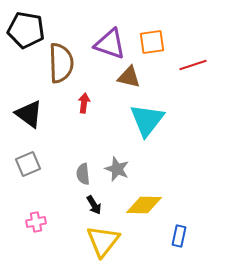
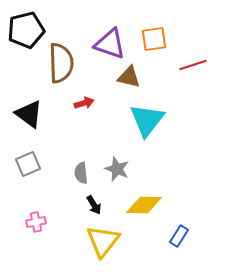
black pentagon: rotated 24 degrees counterclockwise
orange square: moved 2 px right, 3 px up
red arrow: rotated 66 degrees clockwise
gray semicircle: moved 2 px left, 1 px up
blue rectangle: rotated 20 degrees clockwise
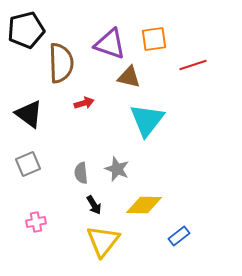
blue rectangle: rotated 20 degrees clockwise
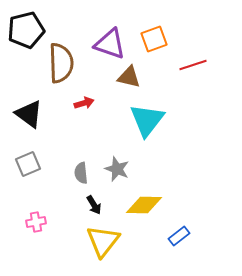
orange square: rotated 12 degrees counterclockwise
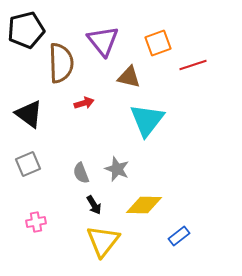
orange square: moved 4 px right, 4 px down
purple triangle: moved 7 px left, 3 px up; rotated 32 degrees clockwise
gray semicircle: rotated 15 degrees counterclockwise
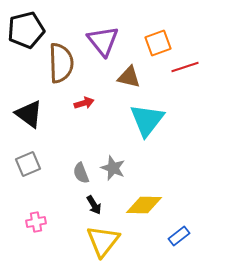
red line: moved 8 px left, 2 px down
gray star: moved 4 px left, 1 px up
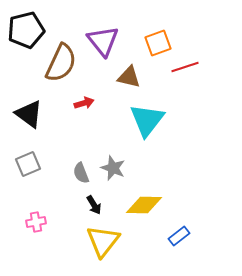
brown semicircle: rotated 27 degrees clockwise
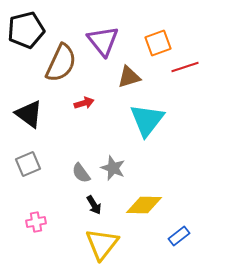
brown triangle: rotated 30 degrees counterclockwise
gray semicircle: rotated 15 degrees counterclockwise
yellow triangle: moved 1 px left, 3 px down
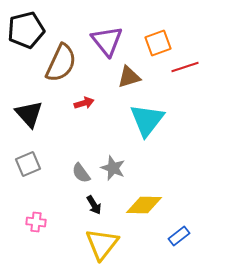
purple triangle: moved 4 px right
black triangle: rotated 12 degrees clockwise
pink cross: rotated 18 degrees clockwise
